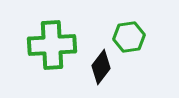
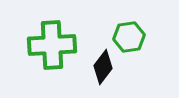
black diamond: moved 2 px right
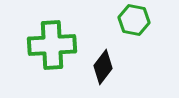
green hexagon: moved 5 px right, 17 px up; rotated 20 degrees clockwise
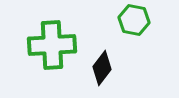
black diamond: moved 1 px left, 1 px down
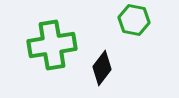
green cross: rotated 6 degrees counterclockwise
